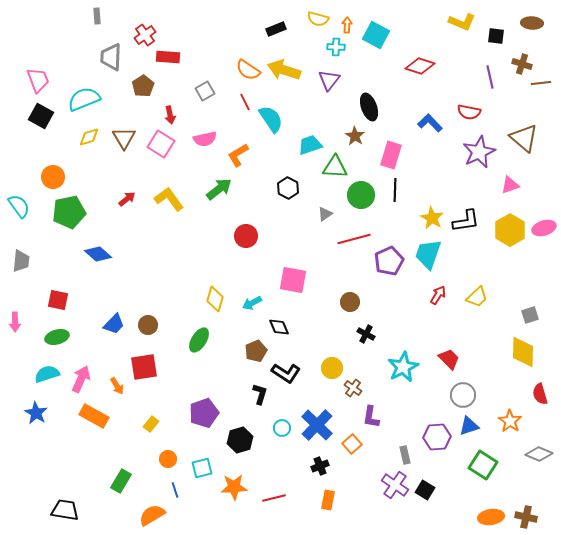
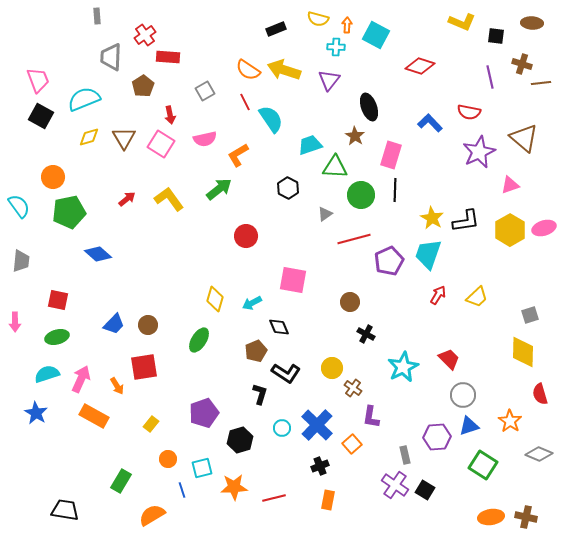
blue line at (175, 490): moved 7 px right
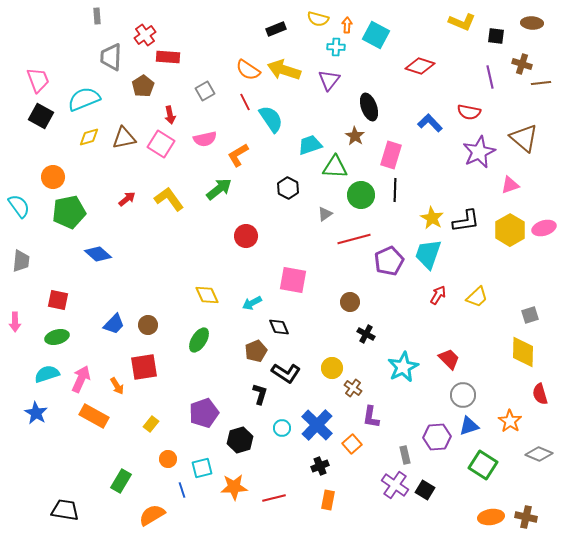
brown triangle at (124, 138): rotated 50 degrees clockwise
yellow diamond at (215, 299): moved 8 px left, 4 px up; rotated 40 degrees counterclockwise
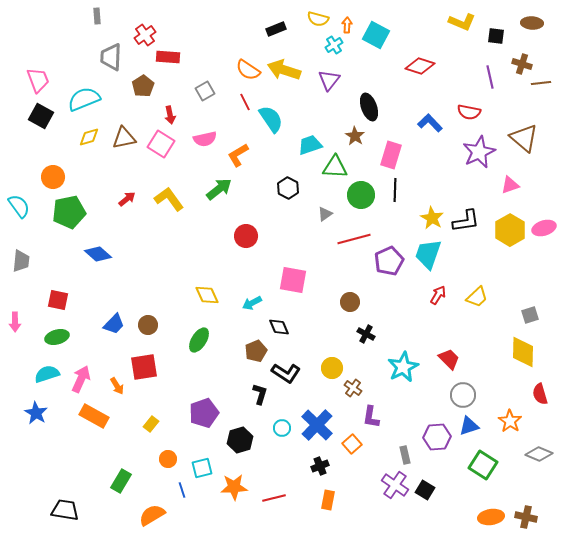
cyan cross at (336, 47): moved 2 px left, 2 px up; rotated 36 degrees counterclockwise
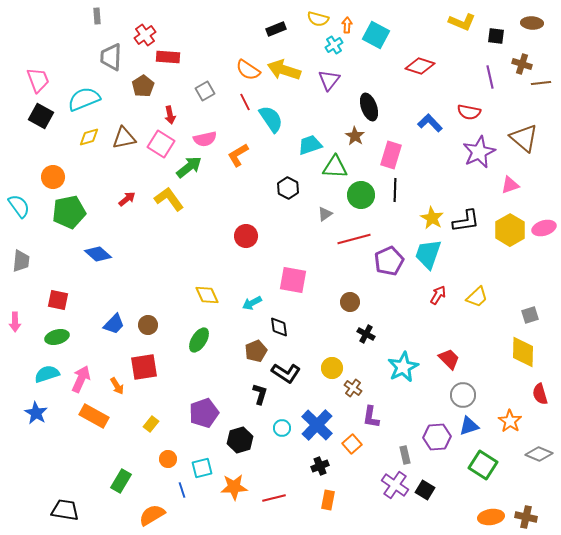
green arrow at (219, 189): moved 30 px left, 22 px up
black diamond at (279, 327): rotated 15 degrees clockwise
